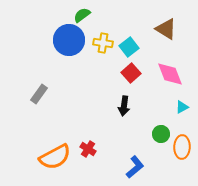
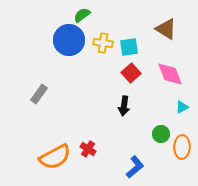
cyan square: rotated 30 degrees clockwise
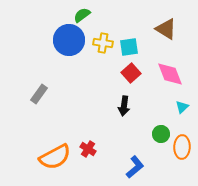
cyan triangle: rotated 16 degrees counterclockwise
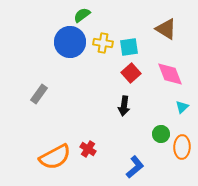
blue circle: moved 1 px right, 2 px down
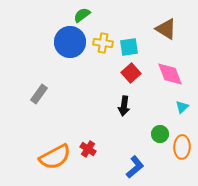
green circle: moved 1 px left
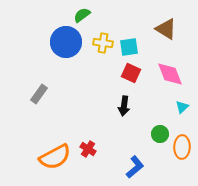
blue circle: moved 4 px left
red square: rotated 24 degrees counterclockwise
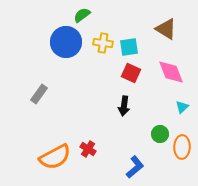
pink diamond: moved 1 px right, 2 px up
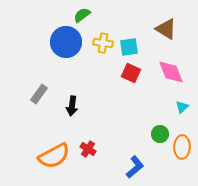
black arrow: moved 52 px left
orange semicircle: moved 1 px left, 1 px up
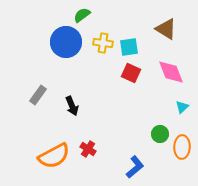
gray rectangle: moved 1 px left, 1 px down
black arrow: rotated 30 degrees counterclockwise
